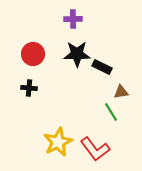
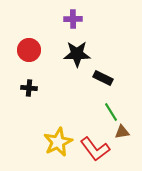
red circle: moved 4 px left, 4 px up
black rectangle: moved 1 px right, 11 px down
brown triangle: moved 1 px right, 40 px down
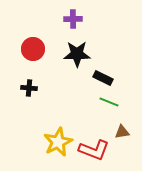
red circle: moved 4 px right, 1 px up
green line: moved 2 px left, 10 px up; rotated 36 degrees counterclockwise
red L-shape: moved 1 px left, 1 px down; rotated 32 degrees counterclockwise
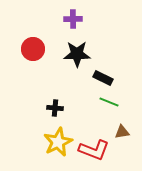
black cross: moved 26 px right, 20 px down
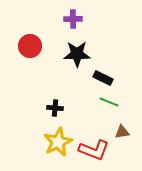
red circle: moved 3 px left, 3 px up
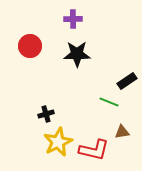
black rectangle: moved 24 px right, 3 px down; rotated 60 degrees counterclockwise
black cross: moved 9 px left, 6 px down; rotated 21 degrees counterclockwise
red L-shape: rotated 8 degrees counterclockwise
